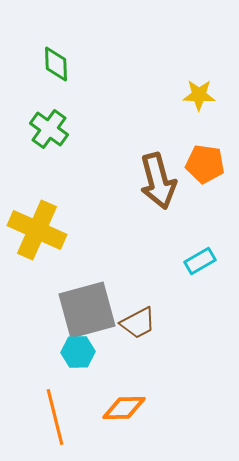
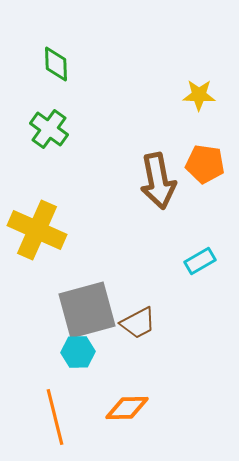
brown arrow: rotated 4 degrees clockwise
orange diamond: moved 3 px right
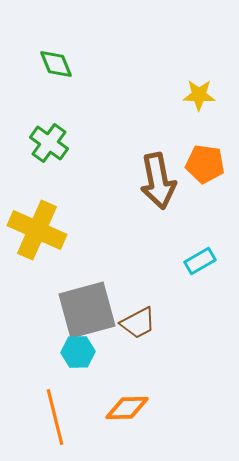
green diamond: rotated 21 degrees counterclockwise
green cross: moved 14 px down
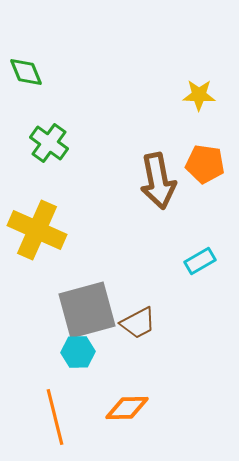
green diamond: moved 30 px left, 8 px down
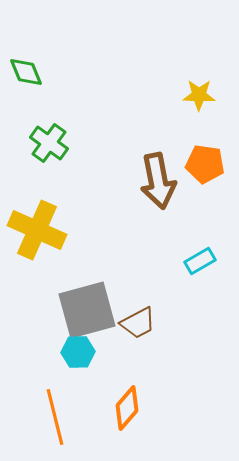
orange diamond: rotated 48 degrees counterclockwise
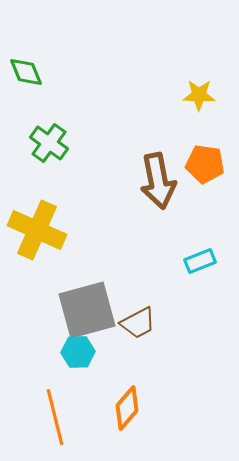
cyan rectangle: rotated 8 degrees clockwise
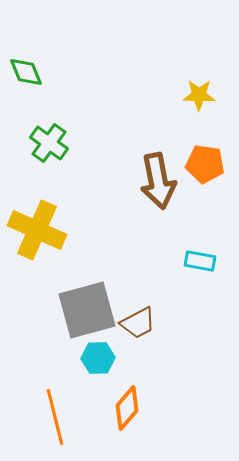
cyan rectangle: rotated 32 degrees clockwise
cyan hexagon: moved 20 px right, 6 px down
